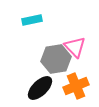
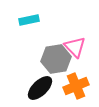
cyan rectangle: moved 3 px left
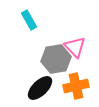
cyan rectangle: rotated 72 degrees clockwise
orange cross: rotated 10 degrees clockwise
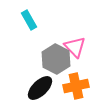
gray hexagon: rotated 24 degrees counterclockwise
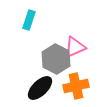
cyan rectangle: rotated 48 degrees clockwise
pink triangle: rotated 50 degrees clockwise
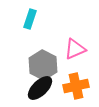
cyan rectangle: moved 1 px right, 1 px up
pink triangle: moved 2 px down
gray hexagon: moved 13 px left, 6 px down
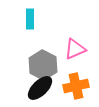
cyan rectangle: rotated 18 degrees counterclockwise
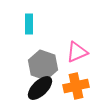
cyan rectangle: moved 1 px left, 5 px down
pink triangle: moved 2 px right, 3 px down
gray hexagon: rotated 8 degrees counterclockwise
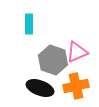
gray hexagon: moved 10 px right, 5 px up
black ellipse: rotated 64 degrees clockwise
